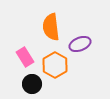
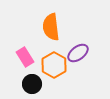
purple ellipse: moved 2 px left, 9 px down; rotated 15 degrees counterclockwise
orange hexagon: moved 1 px left
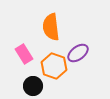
pink rectangle: moved 1 px left, 3 px up
orange hexagon: moved 1 px down; rotated 10 degrees counterclockwise
black circle: moved 1 px right, 2 px down
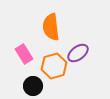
orange hexagon: rotated 25 degrees clockwise
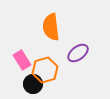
pink rectangle: moved 2 px left, 6 px down
orange hexagon: moved 9 px left, 4 px down
black circle: moved 2 px up
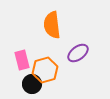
orange semicircle: moved 1 px right, 2 px up
pink rectangle: rotated 18 degrees clockwise
black circle: moved 1 px left
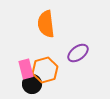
orange semicircle: moved 6 px left, 1 px up
pink rectangle: moved 4 px right, 9 px down
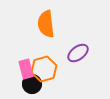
orange hexagon: moved 1 px left, 1 px up
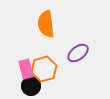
black circle: moved 1 px left, 2 px down
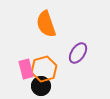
orange semicircle: rotated 12 degrees counterclockwise
purple ellipse: rotated 20 degrees counterclockwise
black circle: moved 10 px right
